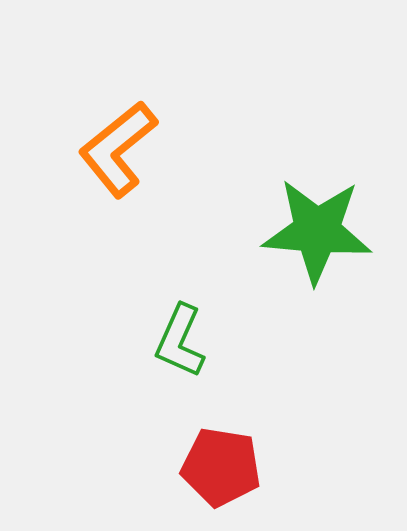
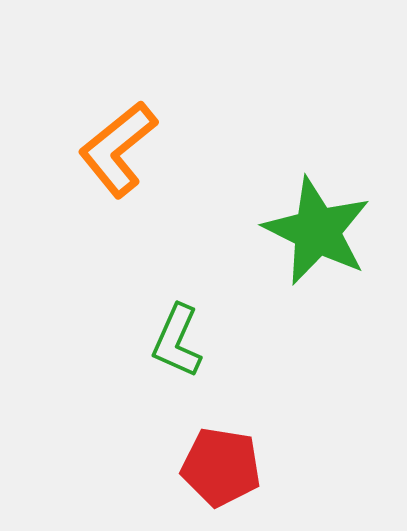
green star: rotated 21 degrees clockwise
green L-shape: moved 3 px left
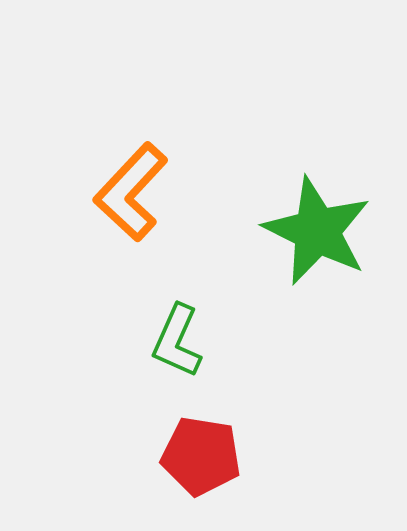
orange L-shape: moved 13 px right, 43 px down; rotated 8 degrees counterclockwise
red pentagon: moved 20 px left, 11 px up
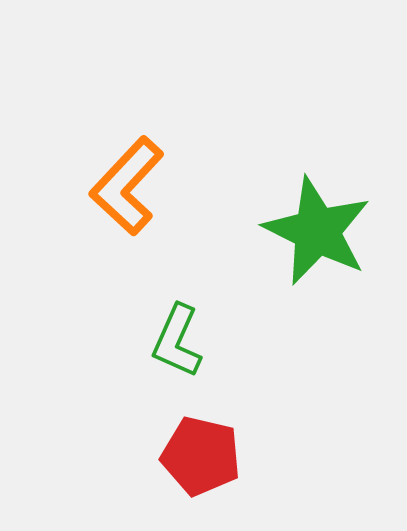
orange L-shape: moved 4 px left, 6 px up
red pentagon: rotated 4 degrees clockwise
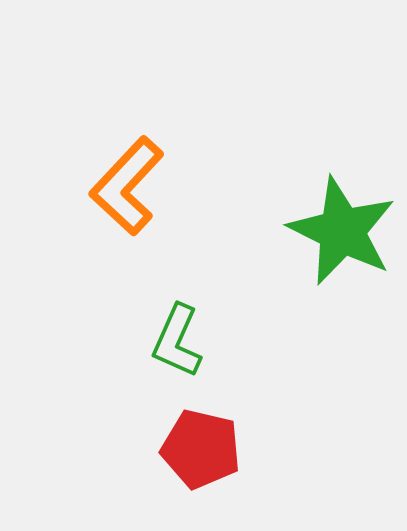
green star: moved 25 px right
red pentagon: moved 7 px up
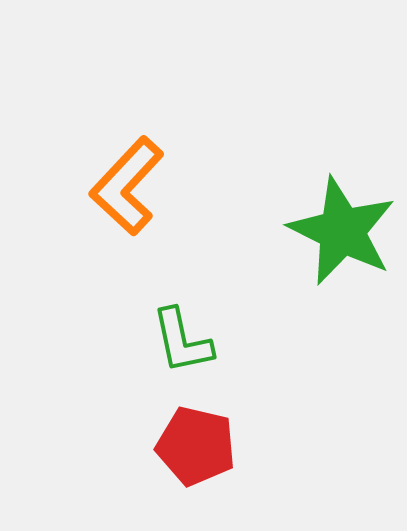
green L-shape: moved 5 px right; rotated 36 degrees counterclockwise
red pentagon: moved 5 px left, 3 px up
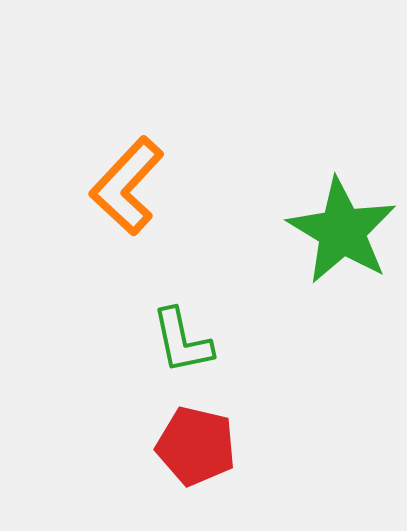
green star: rotated 5 degrees clockwise
